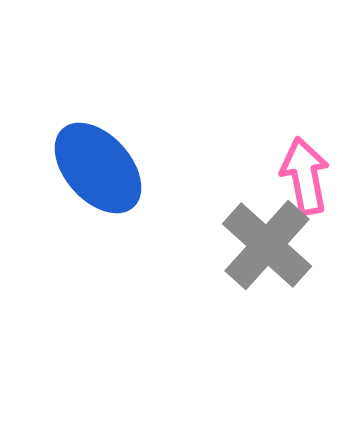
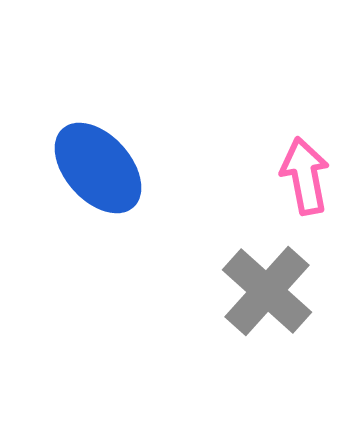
gray cross: moved 46 px down
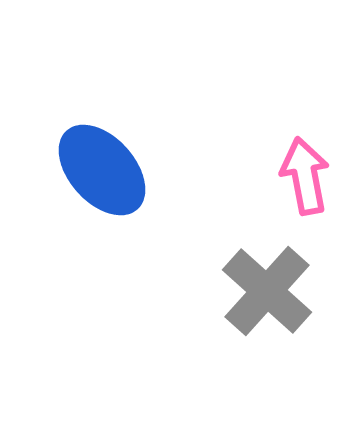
blue ellipse: moved 4 px right, 2 px down
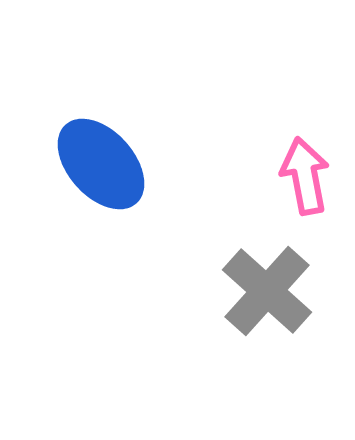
blue ellipse: moved 1 px left, 6 px up
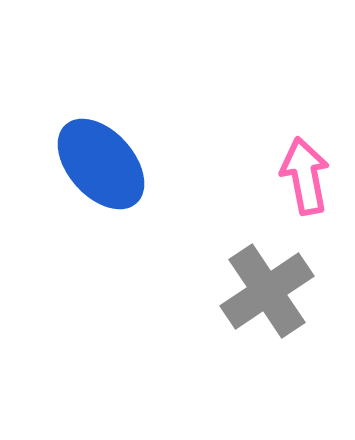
gray cross: rotated 14 degrees clockwise
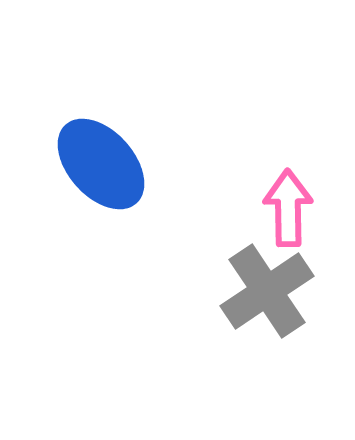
pink arrow: moved 17 px left, 32 px down; rotated 10 degrees clockwise
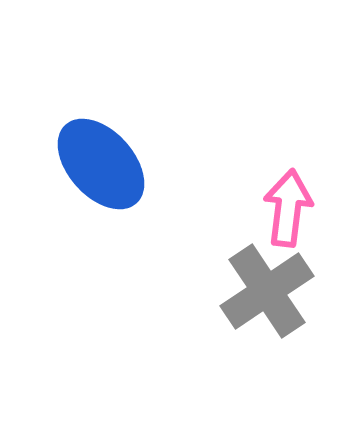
pink arrow: rotated 8 degrees clockwise
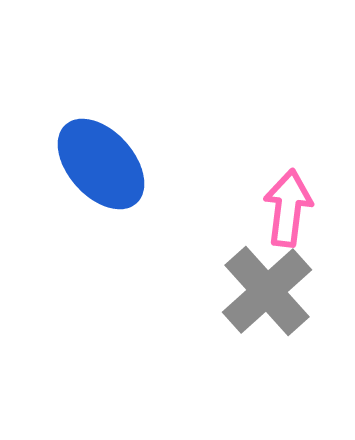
gray cross: rotated 8 degrees counterclockwise
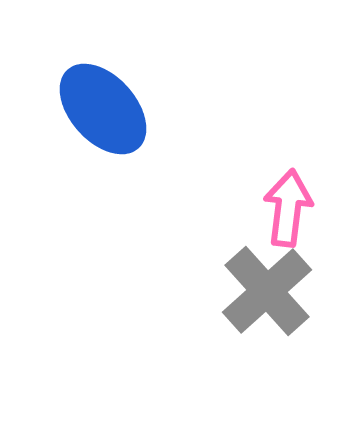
blue ellipse: moved 2 px right, 55 px up
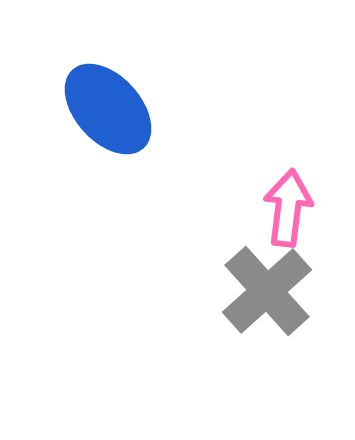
blue ellipse: moved 5 px right
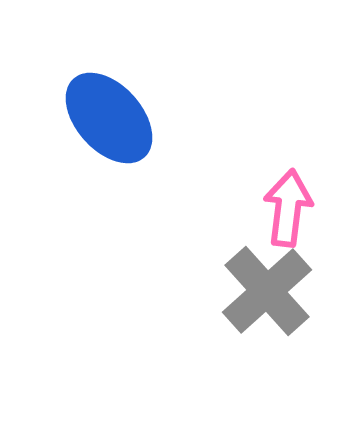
blue ellipse: moved 1 px right, 9 px down
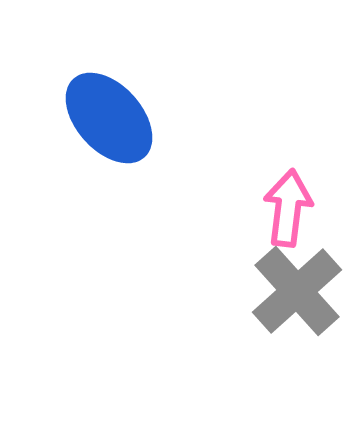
gray cross: moved 30 px right
